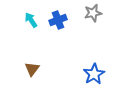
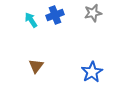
blue cross: moved 3 px left, 5 px up
brown triangle: moved 4 px right, 3 px up
blue star: moved 2 px left, 2 px up
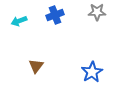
gray star: moved 4 px right, 1 px up; rotated 12 degrees clockwise
cyan arrow: moved 12 px left, 1 px down; rotated 77 degrees counterclockwise
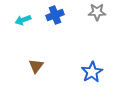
cyan arrow: moved 4 px right, 1 px up
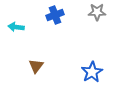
cyan arrow: moved 7 px left, 7 px down; rotated 28 degrees clockwise
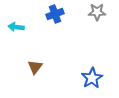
blue cross: moved 1 px up
brown triangle: moved 1 px left, 1 px down
blue star: moved 6 px down
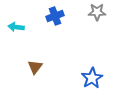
blue cross: moved 2 px down
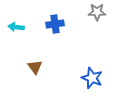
blue cross: moved 8 px down; rotated 12 degrees clockwise
brown triangle: rotated 14 degrees counterclockwise
blue star: rotated 20 degrees counterclockwise
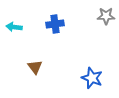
gray star: moved 9 px right, 4 px down
cyan arrow: moved 2 px left
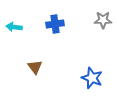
gray star: moved 3 px left, 4 px down
